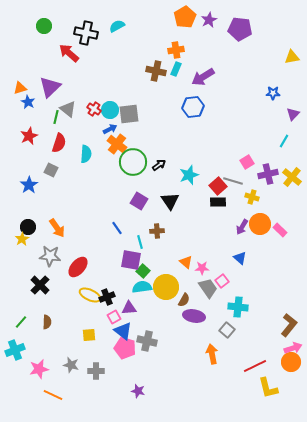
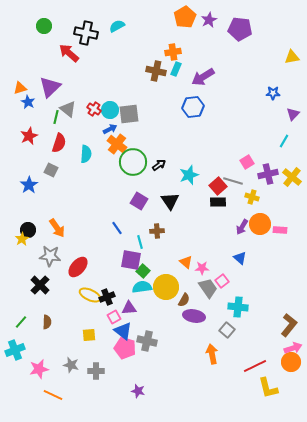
orange cross at (176, 50): moved 3 px left, 2 px down
black circle at (28, 227): moved 3 px down
pink rectangle at (280, 230): rotated 40 degrees counterclockwise
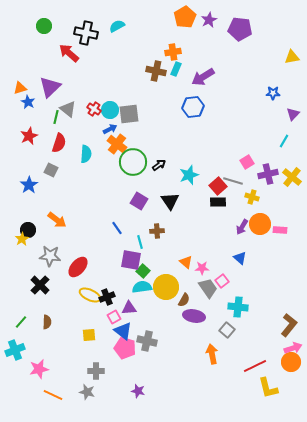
orange arrow at (57, 228): moved 8 px up; rotated 18 degrees counterclockwise
gray star at (71, 365): moved 16 px right, 27 px down
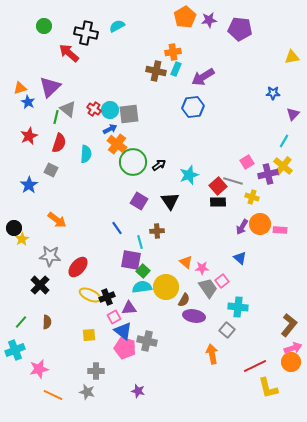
purple star at (209, 20): rotated 21 degrees clockwise
yellow cross at (292, 177): moved 9 px left, 11 px up
black circle at (28, 230): moved 14 px left, 2 px up
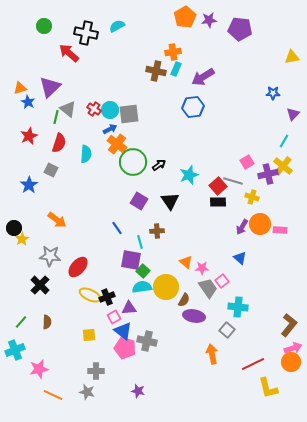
red line at (255, 366): moved 2 px left, 2 px up
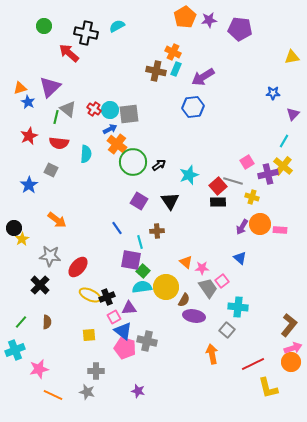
orange cross at (173, 52): rotated 35 degrees clockwise
red semicircle at (59, 143): rotated 78 degrees clockwise
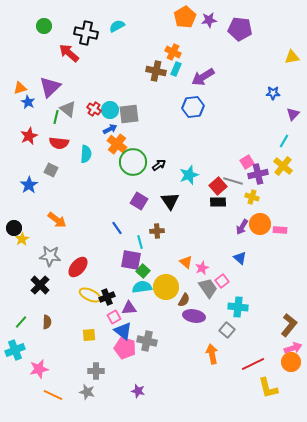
purple cross at (268, 174): moved 10 px left
pink star at (202, 268): rotated 24 degrees counterclockwise
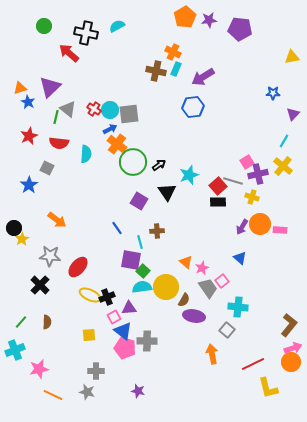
gray square at (51, 170): moved 4 px left, 2 px up
black triangle at (170, 201): moved 3 px left, 9 px up
gray cross at (147, 341): rotated 12 degrees counterclockwise
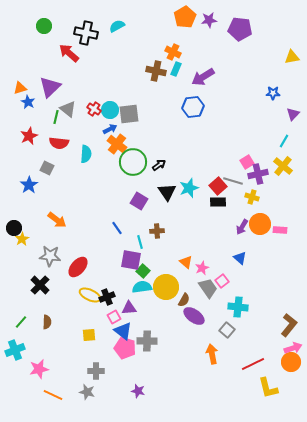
cyan star at (189, 175): moved 13 px down
purple ellipse at (194, 316): rotated 25 degrees clockwise
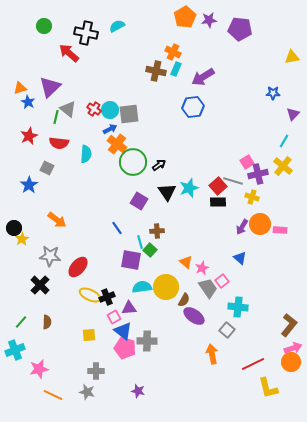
green square at (143, 271): moved 7 px right, 21 px up
